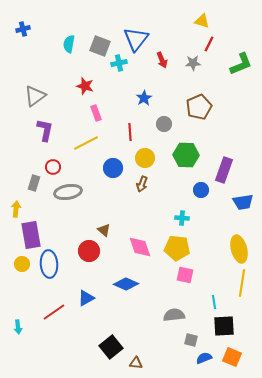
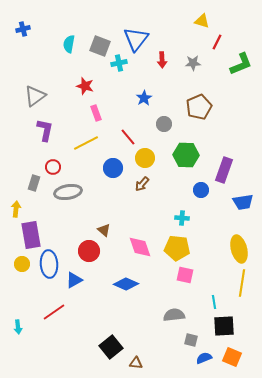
red line at (209, 44): moved 8 px right, 2 px up
red arrow at (162, 60): rotated 21 degrees clockwise
red line at (130, 132): moved 2 px left, 5 px down; rotated 36 degrees counterclockwise
brown arrow at (142, 184): rotated 21 degrees clockwise
blue triangle at (86, 298): moved 12 px left, 18 px up
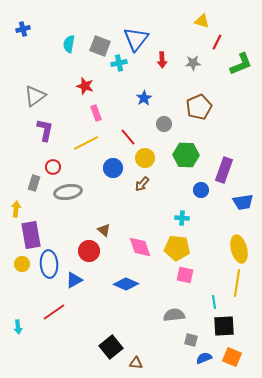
yellow line at (242, 283): moved 5 px left
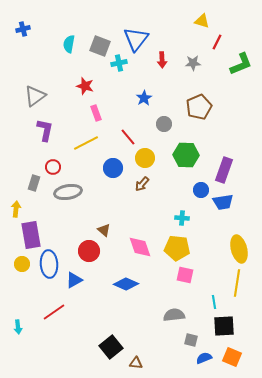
blue trapezoid at (243, 202): moved 20 px left
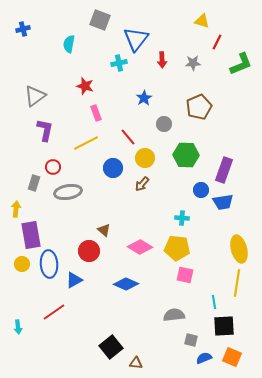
gray square at (100, 46): moved 26 px up
pink diamond at (140, 247): rotated 40 degrees counterclockwise
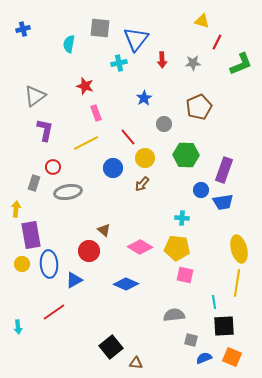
gray square at (100, 20): moved 8 px down; rotated 15 degrees counterclockwise
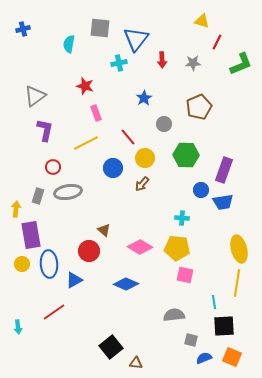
gray rectangle at (34, 183): moved 4 px right, 13 px down
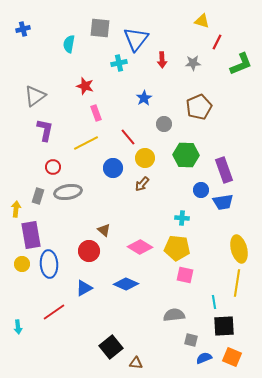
purple rectangle at (224, 170): rotated 40 degrees counterclockwise
blue triangle at (74, 280): moved 10 px right, 8 px down
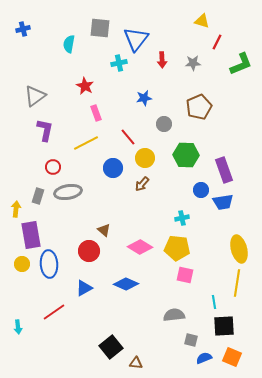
red star at (85, 86): rotated 12 degrees clockwise
blue star at (144, 98): rotated 21 degrees clockwise
cyan cross at (182, 218): rotated 16 degrees counterclockwise
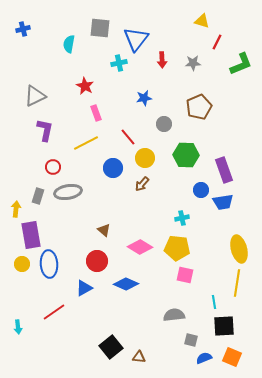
gray triangle at (35, 96): rotated 10 degrees clockwise
red circle at (89, 251): moved 8 px right, 10 px down
brown triangle at (136, 363): moved 3 px right, 6 px up
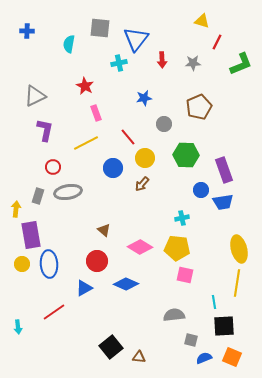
blue cross at (23, 29): moved 4 px right, 2 px down; rotated 16 degrees clockwise
